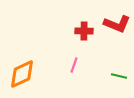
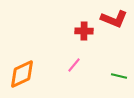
red L-shape: moved 3 px left, 5 px up
pink line: rotated 21 degrees clockwise
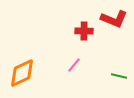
orange diamond: moved 1 px up
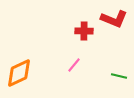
orange diamond: moved 3 px left
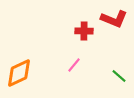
green line: rotated 28 degrees clockwise
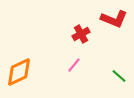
red cross: moved 3 px left, 3 px down; rotated 30 degrees counterclockwise
orange diamond: moved 1 px up
